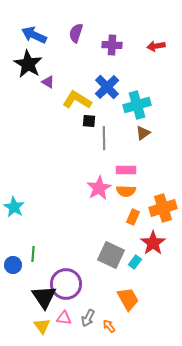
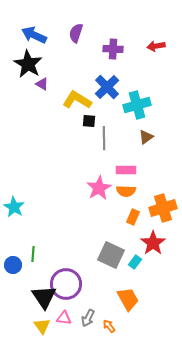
purple cross: moved 1 px right, 4 px down
purple triangle: moved 6 px left, 2 px down
brown triangle: moved 3 px right, 4 px down
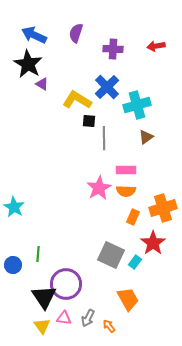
green line: moved 5 px right
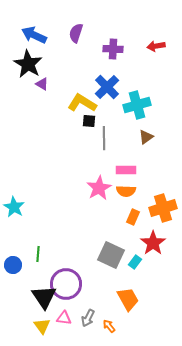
yellow L-shape: moved 5 px right, 3 px down
